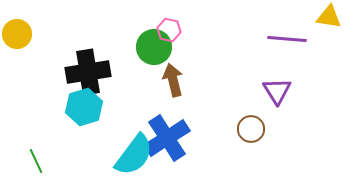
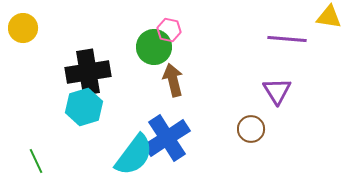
yellow circle: moved 6 px right, 6 px up
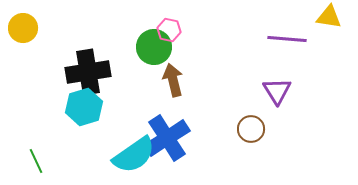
cyan semicircle: rotated 18 degrees clockwise
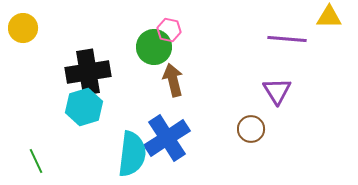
yellow triangle: rotated 8 degrees counterclockwise
cyan semicircle: moved 2 px left, 1 px up; rotated 48 degrees counterclockwise
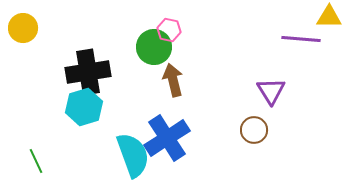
purple line: moved 14 px right
purple triangle: moved 6 px left
brown circle: moved 3 px right, 1 px down
cyan semicircle: moved 1 px right, 1 px down; rotated 27 degrees counterclockwise
